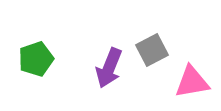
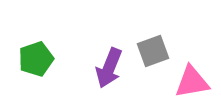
gray square: moved 1 px right, 1 px down; rotated 8 degrees clockwise
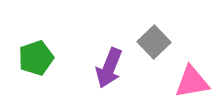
gray square: moved 1 px right, 9 px up; rotated 24 degrees counterclockwise
green pentagon: moved 1 px up
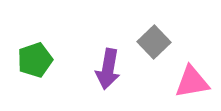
green pentagon: moved 1 px left, 2 px down
purple arrow: moved 1 px left, 1 px down; rotated 12 degrees counterclockwise
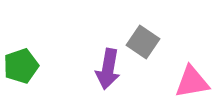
gray square: moved 11 px left; rotated 12 degrees counterclockwise
green pentagon: moved 14 px left, 6 px down
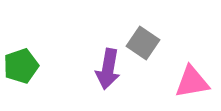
gray square: moved 1 px down
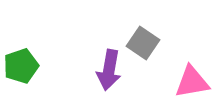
purple arrow: moved 1 px right, 1 px down
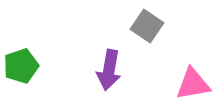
gray square: moved 4 px right, 17 px up
pink triangle: moved 1 px right, 2 px down
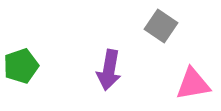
gray square: moved 14 px right
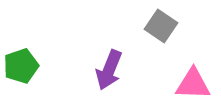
purple arrow: rotated 12 degrees clockwise
pink triangle: rotated 12 degrees clockwise
